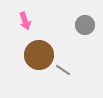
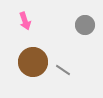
brown circle: moved 6 px left, 7 px down
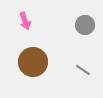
gray line: moved 20 px right
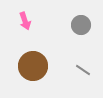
gray circle: moved 4 px left
brown circle: moved 4 px down
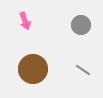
brown circle: moved 3 px down
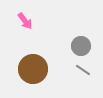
pink arrow: rotated 18 degrees counterclockwise
gray circle: moved 21 px down
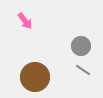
brown circle: moved 2 px right, 8 px down
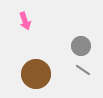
pink arrow: rotated 18 degrees clockwise
brown circle: moved 1 px right, 3 px up
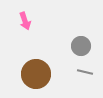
gray line: moved 2 px right, 2 px down; rotated 21 degrees counterclockwise
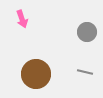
pink arrow: moved 3 px left, 2 px up
gray circle: moved 6 px right, 14 px up
